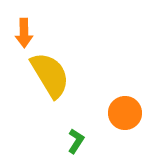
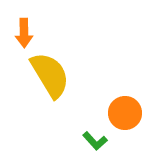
green L-shape: moved 19 px right; rotated 105 degrees clockwise
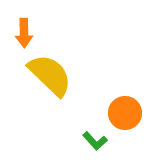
yellow semicircle: rotated 15 degrees counterclockwise
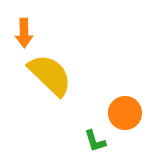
green L-shape: rotated 25 degrees clockwise
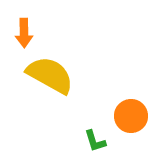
yellow semicircle: rotated 15 degrees counterclockwise
orange circle: moved 6 px right, 3 px down
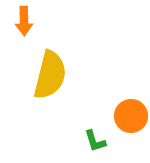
orange arrow: moved 12 px up
yellow semicircle: rotated 75 degrees clockwise
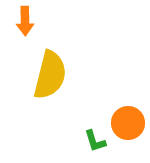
orange arrow: moved 1 px right
orange circle: moved 3 px left, 7 px down
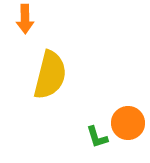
orange arrow: moved 2 px up
green L-shape: moved 2 px right, 4 px up
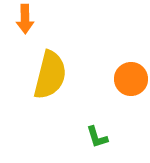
orange circle: moved 3 px right, 44 px up
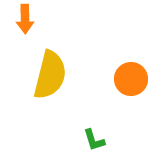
green L-shape: moved 3 px left, 3 px down
